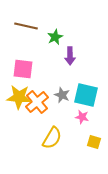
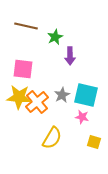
gray star: rotated 21 degrees clockwise
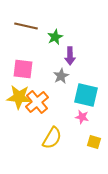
gray star: moved 1 px left, 19 px up
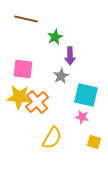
brown line: moved 7 px up
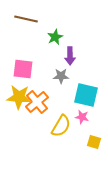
gray star: rotated 28 degrees clockwise
yellow semicircle: moved 9 px right, 12 px up
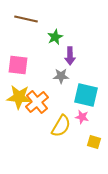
pink square: moved 5 px left, 4 px up
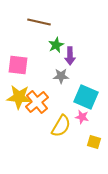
brown line: moved 13 px right, 3 px down
green star: moved 1 px right, 8 px down
cyan square: moved 2 px down; rotated 10 degrees clockwise
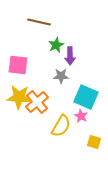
pink star: moved 1 px left, 1 px up; rotated 16 degrees clockwise
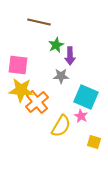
yellow star: moved 2 px right, 7 px up
